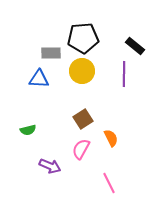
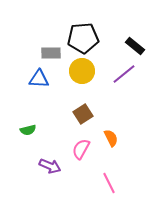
purple line: rotated 50 degrees clockwise
brown square: moved 5 px up
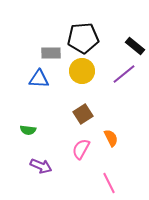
green semicircle: rotated 21 degrees clockwise
purple arrow: moved 9 px left
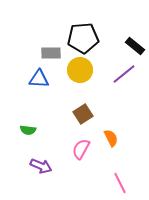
yellow circle: moved 2 px left, 1 px up
pink line: moved 11 px right
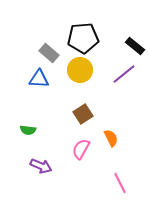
gray rectangle: moved 2 px left; rotated 42 degrees clockwise
